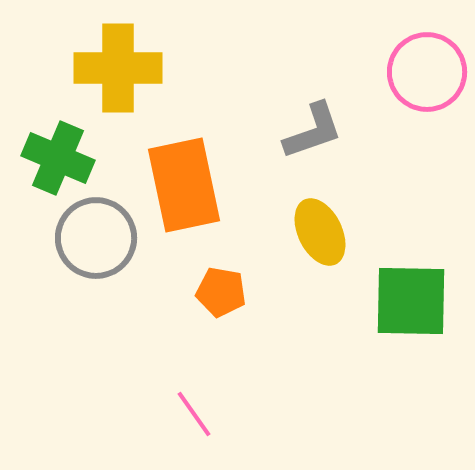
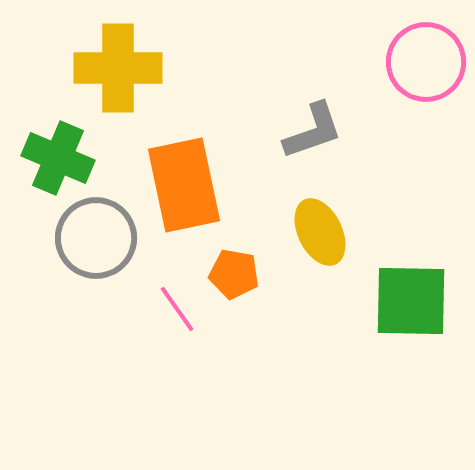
pink circle: moved 1 px left, 10 px up
orange pentagon: moved 13 px right, 18 px up
pink line: moved 17 px left, 105 px up
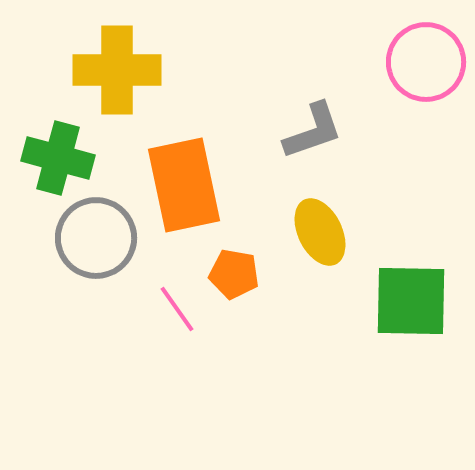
yellow cross: moved 1 px left, 2 px down
green cross: rotated 8 degrees counterclockwise
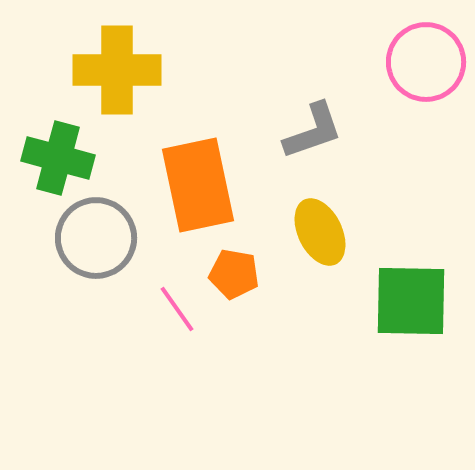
orange rectangle: moved 14 px right
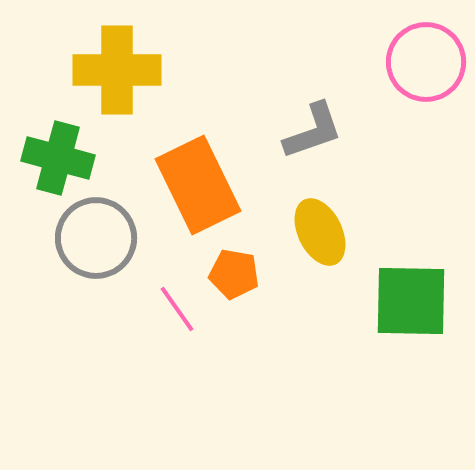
orange rectangle: rotated 14 degrees counterclockwise
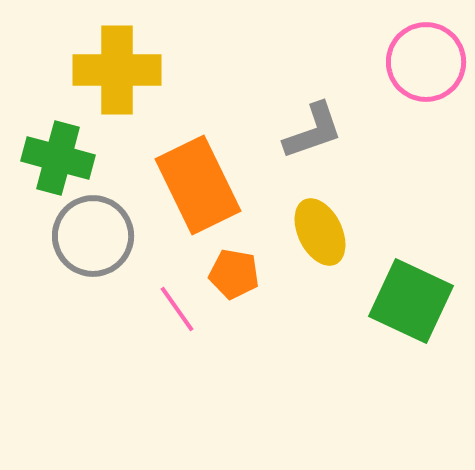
gray circle: moved 3 px left, 2 px up
green square: rotated 24 degrees clockwise
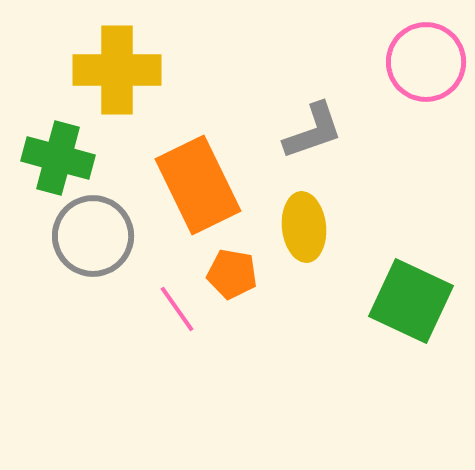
yellow ellipse: moved 16 px left, 5 px up; rotated 20 degrees clockwise
orange pentagon: moved 2 px left
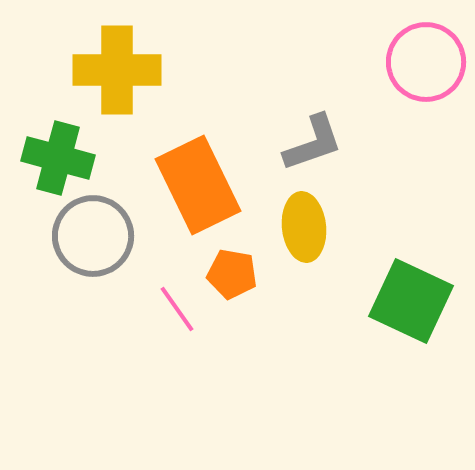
gray L-shape: moved 12 px down
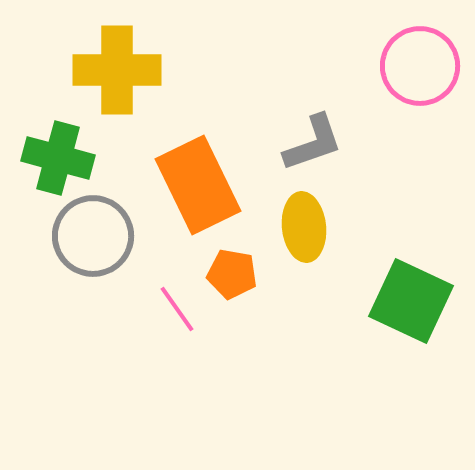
pink circle: moved 6 px left, 4 px down
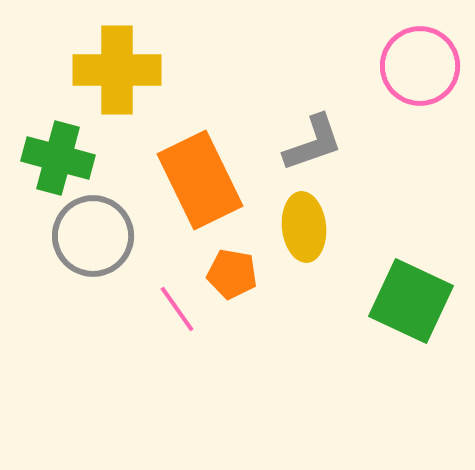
orange rectangle: moved 2 px right, 5 px up
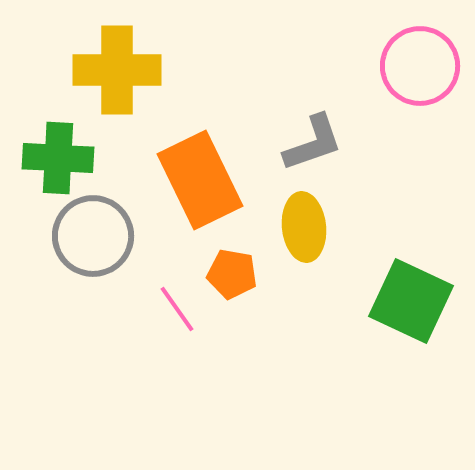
green cross: rotated 12 degrees counterclockwise
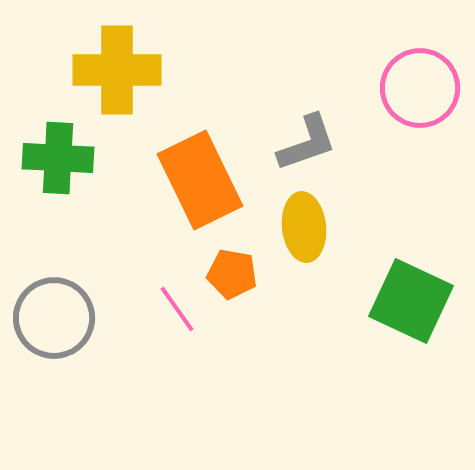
pink circle: moved 22 px down
gray L-shape: moved 6 px left
gray circle: moved 39 px left, 82 px down
